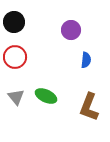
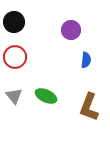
gray triangle: moved 2 px left, 1 px up
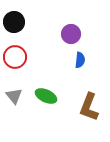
purple circle: moved 4 px down
blue semicircle: moved 6 px left
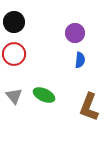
purple circle: moved 4 px right, 1 px up
red circle: moved 1 px left, 3 px up
green ellipse: moved 2 px left, 1 px up
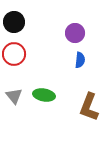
green ellipse: rotated 15 degrees counterclockwise
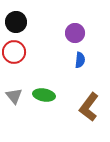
black circle: moved 2 px right
red circle: moved 2 px up
brown L-shape: rotated 16 degrees clockwise
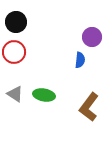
purple circle: moved 17 px right, 4 px down
gray triangle: moved 1 px right, 2 px up; rotated 18 degrees counterclockwise
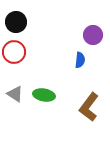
purple circle: moved 1 px right, 2 px up
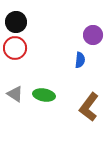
red circle: moved 1 px right, 4 px up
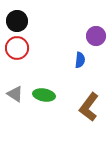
black circle: moved 1 px right, 1 px up
purple circle: moved 3 px right, 1 px down
red circle: moved 2 px right
